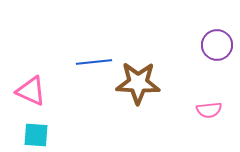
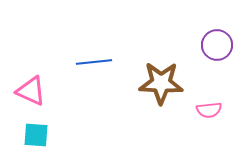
brown star: moved 23 px right
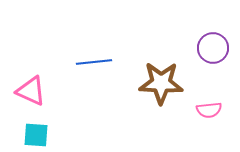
purple circle: moved 4 px left, 3 px down
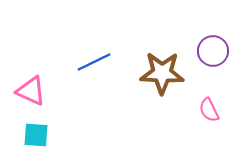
purple circle: moved 3 px down
blue line: rotated 20 degrees counterclockwise
brown star: moved 1 px right, 10 px up
pink semicircle: rotated 70 degrees clockwise
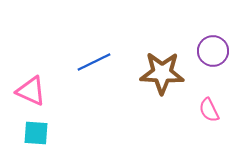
cyan square: moved 2 px up
